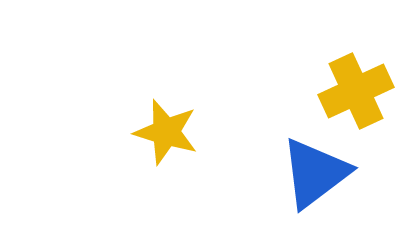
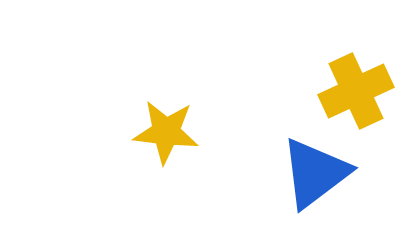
yellow star: rotated 10 degrees counterclockwise
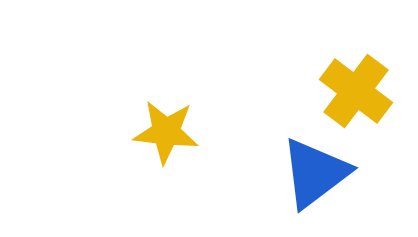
yellow cross: rotated 28 degrees counterclockwise
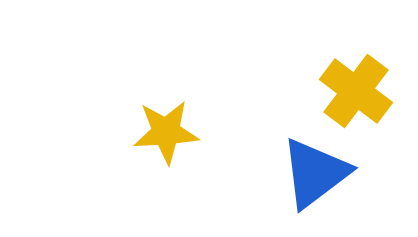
yellow star: rotated 10 degrees counterclockwise
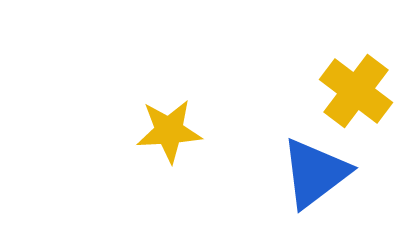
yellow star: moved 3 px right, 1 px up
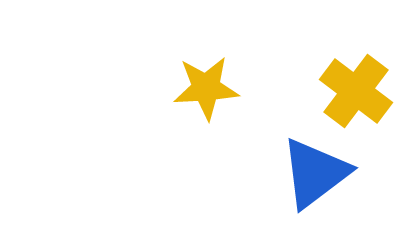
yellow star: moved 37 px right, 43 px up
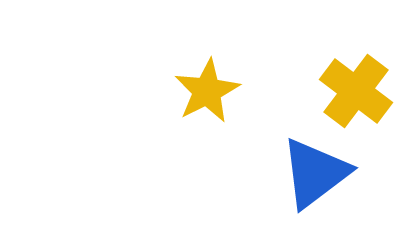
yellow star: moved 1 px right, 3 px down; rotated 24 degrees counterclockwise
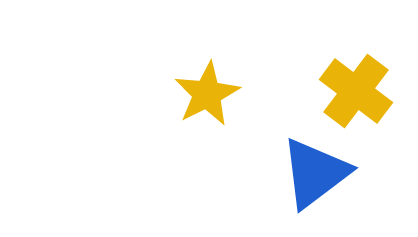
yellow star: moved 3 px down
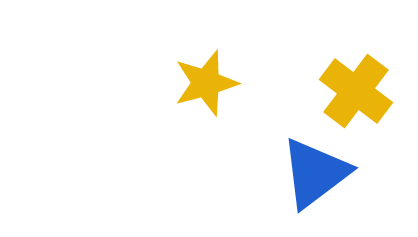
yellow star: moved 1 px left, 11 px up; rotated 12 degrees clockwise
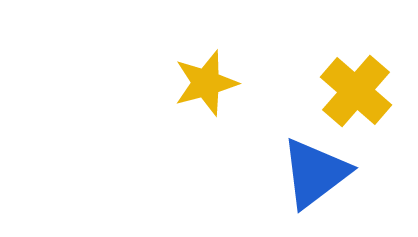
yellow cross: rotated 4 degrees clockwise
